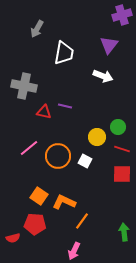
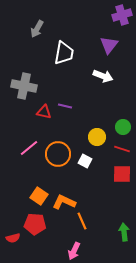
green circle: moved 5 px right
orange circle: moved 2 px up
orange line: rotated 60 degrees counterclockwise
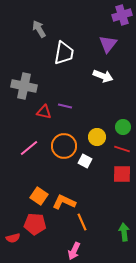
gray arrow: moved 2 px right; rotated 120 degrees clockwise
purple triangle: moved 1 px left, 1 px up
orange circle: moved 6 px right, 8 px up
orange line: moved 1 px down
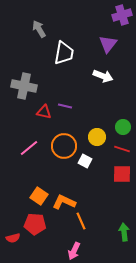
orange line: moved 1 px left, 1 px up
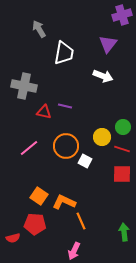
yellow circle: moved 5 px right
orange circle: moved 2 px right
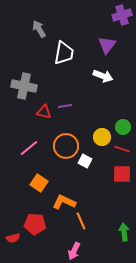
purple triangle: moved 1 px left, 1 px down
purple line: rotated 24 degrees counterclockwise
orange square: moved 13 px up
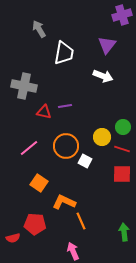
pink arrow: moved 1 px left; rotated 132 degrees clockwise
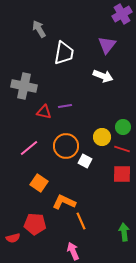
purple cross: moved 1 px up; rotated 12 degrees counterclockwise
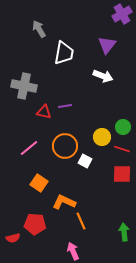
orange circle: moved 1 px left
